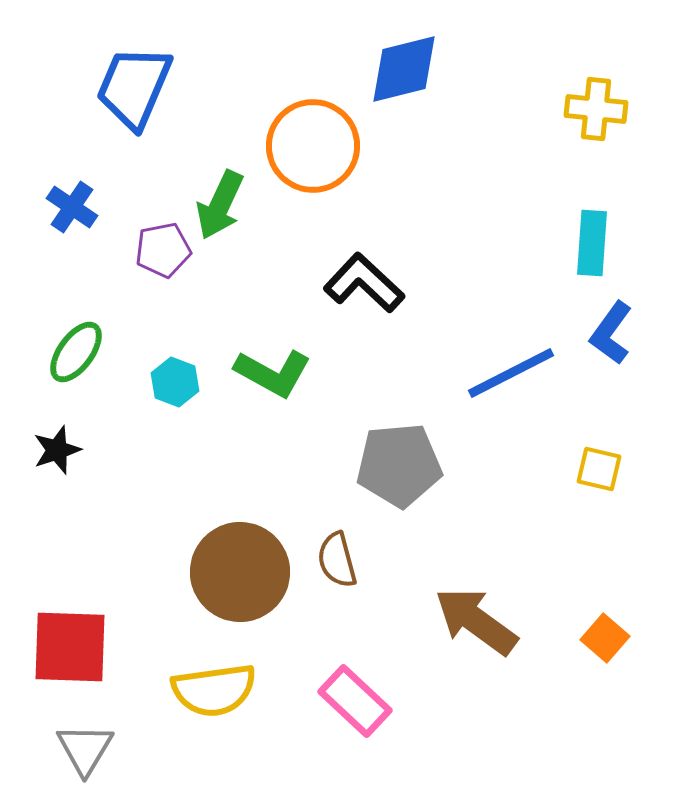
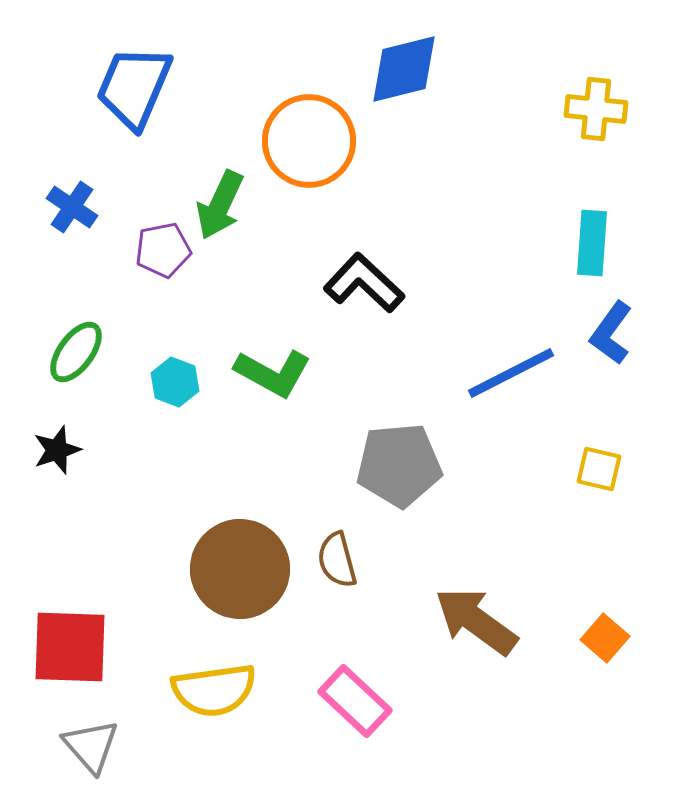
orange circle: moved 4 px left, 5 px up
brown circle: moved 3 px up
gray triangle: moved 6 px right, 3 px up; rotated 12 degrees counterclockwise
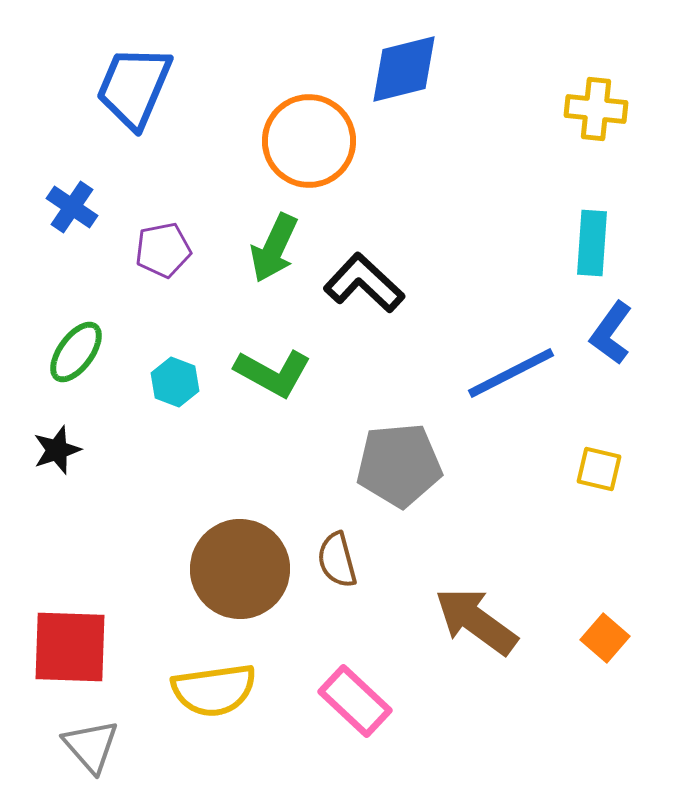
green arrow: moved 54 px right, 43 px down
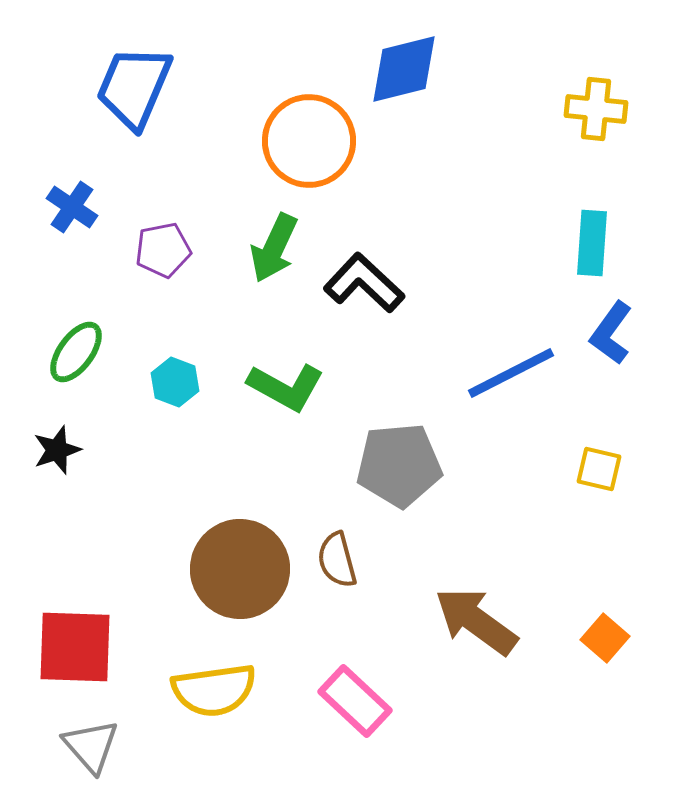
green L-shape: moved 13 px right, 14 px down
red square: moved 5 px right
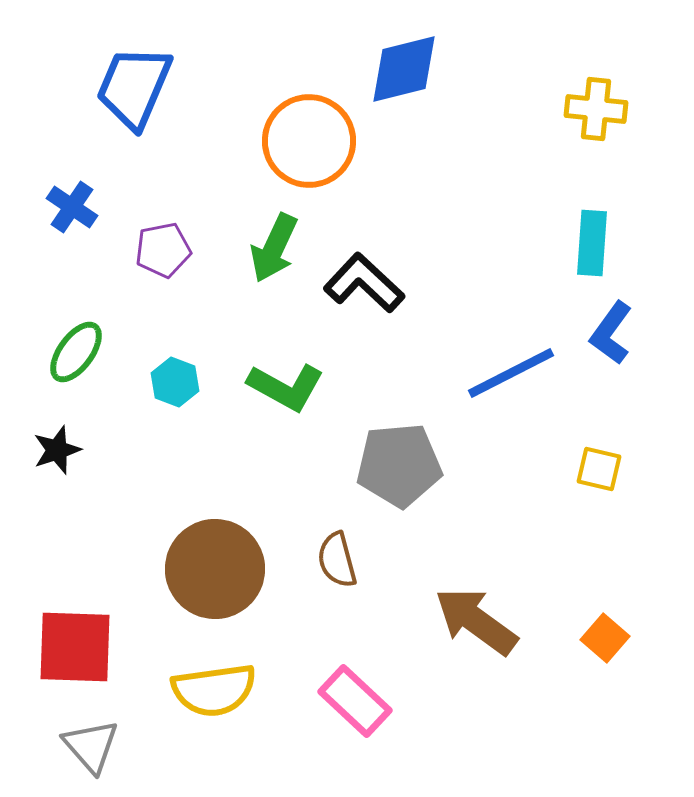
brown circle: moved 25 px left
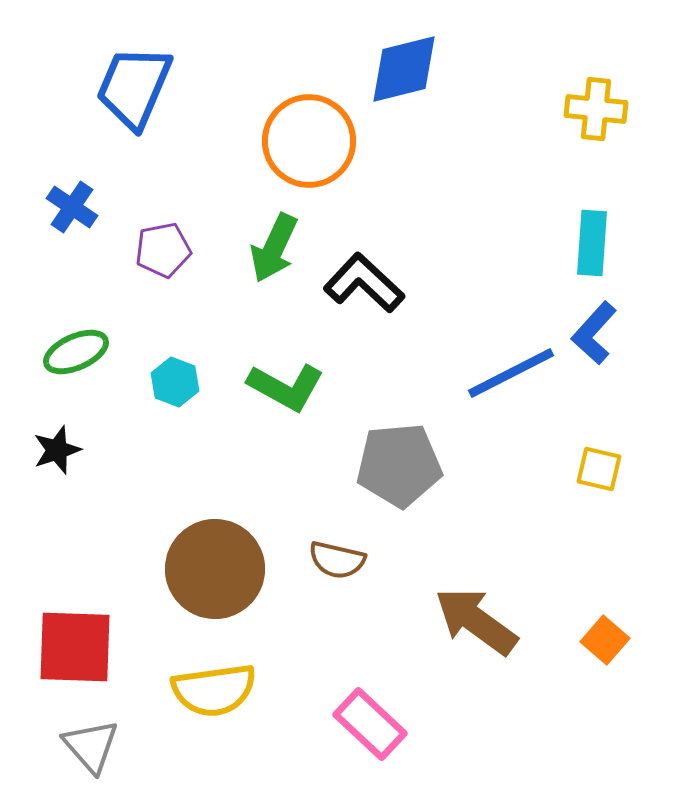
blue L-shape: moved 17 px left; rotated 6 degrees clockwise
green ellipse: rotated 30 degrees clockwise
brown semicircle: rotated 62 degrees counterclockwise
orange square: moved 2 px down
pink rectangle: moved 15 px right, 23 px down
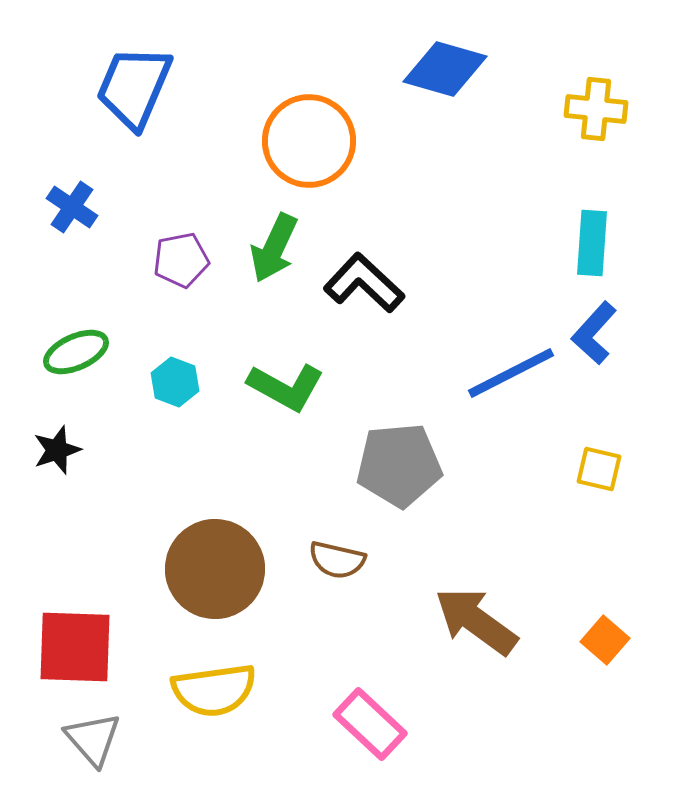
blue diamond: moved 41 px right; rotated 30 degrees clockwise
purple pentagon: moved 18 px right, 10 px down
gray triangle: moved 2 px right, 7 px up
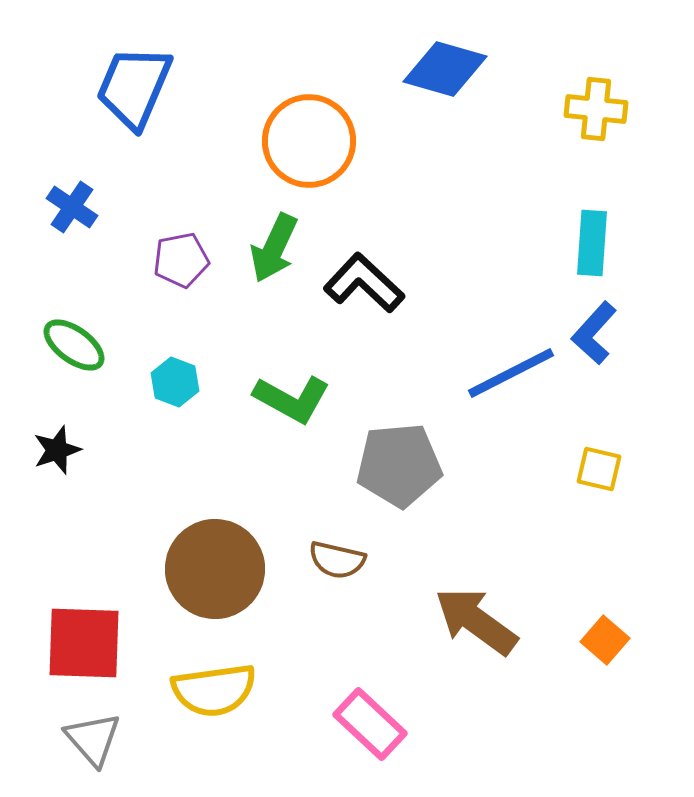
green ellipse: moved 2 px left, 7 px up; rotated 60 degrees clockwise
green L-shape: moved 6 px right, 12 px down
red square: moved 9 px right, 4 px up
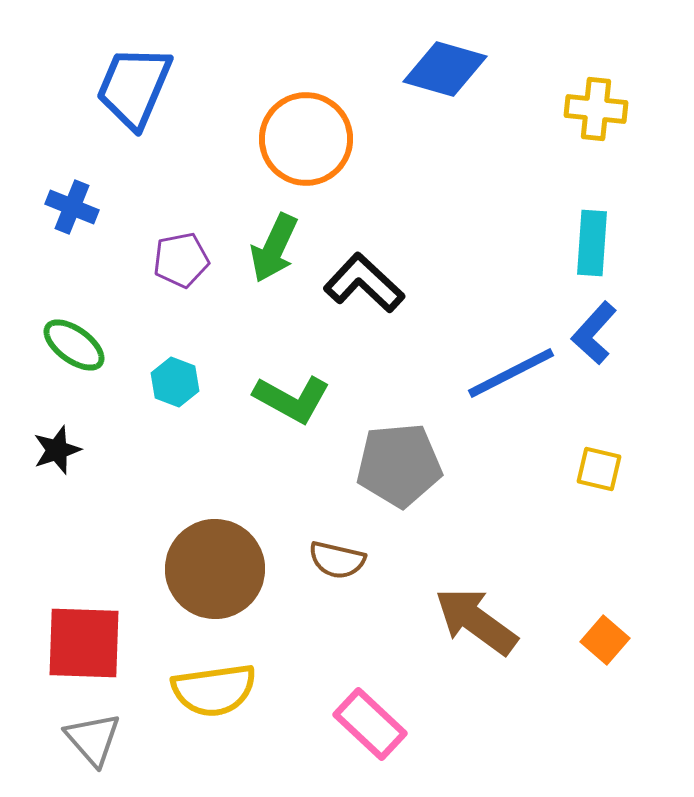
orange circle: moved 3 px left, 2 px up
blue cross: rotated 12 degrees counterclockwise
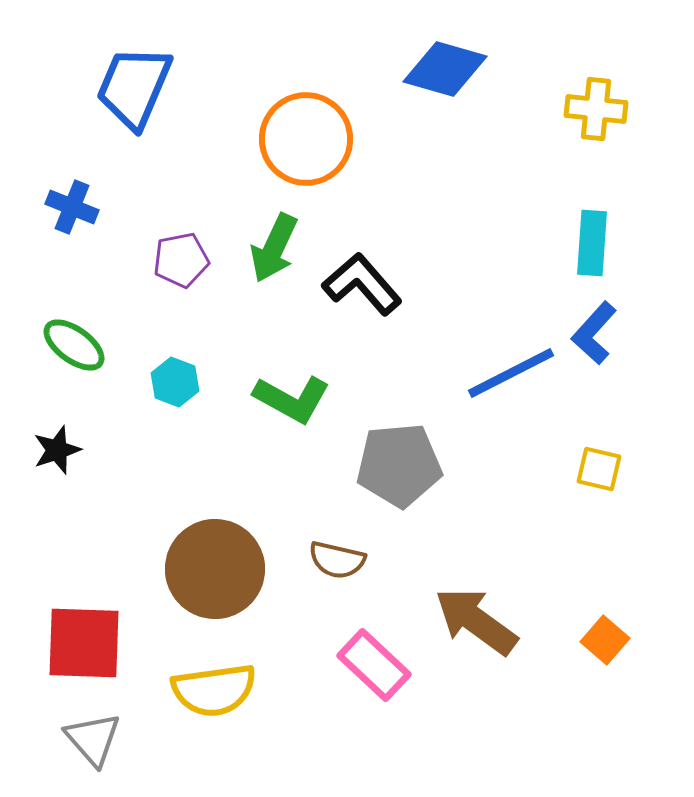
black L-shape: moved 2 px left, 1 px down; rotated 6 degrees clockwise
pink rectangle: moved 4 px right, 59 px up
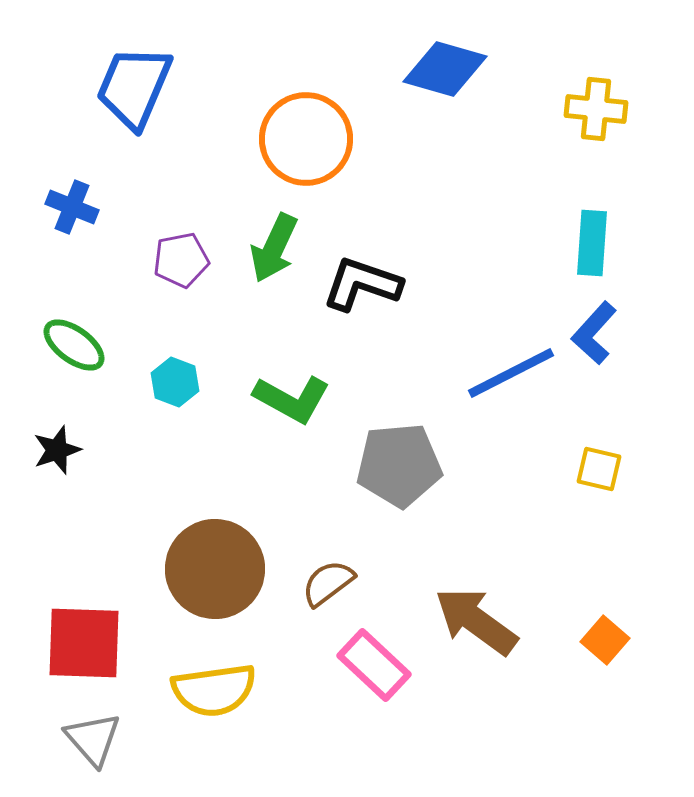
black L-shape: rotated 30 degrees counterclockwise
brown semicircle: moved 9 px left, 23 px down; rotated 130 degrees clockwise
